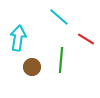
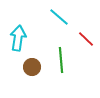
red line: rotated 12 degrees clockwise
green line: rotated 10 degrees counterclockwise
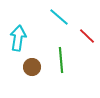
red line: moved 1 px right, 3 px up
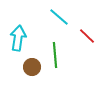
green line: moved 6 px left, 5 px up
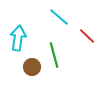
green line: moved 1 px left; rotated 10 degrees counterclockwise
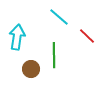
cyan arrow: moved 1 px left, 1 px up
green line: rotated 15 degrees clockwise
brown circle: moved 1 px left, 2 px down
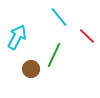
cyan line: rotated 10 degrees clockwise
cyan arrow: rotated 20 degrees clockwise
green line: rotated 25 degrees clockwise
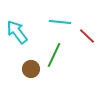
cyan line: moved 1 px right, 5 px down; rotated 45 degrees counterclockwise
cyan arrow: moved 5 px up; rotated 65 degrees counterclockwise
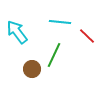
brown circle: moved 1 px right
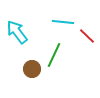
cyan line: moved 3 px right
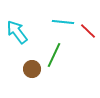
red line: moved 1 px right, 5 px up
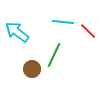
cyan arrow: rotated 15 degrees counterclockwise
